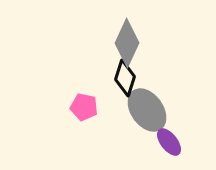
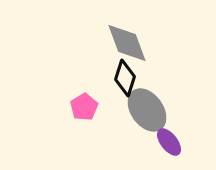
gray diamond: rotated 45 degrees counterclockwise
pink pentagon: rotated 28 degrees clockwise
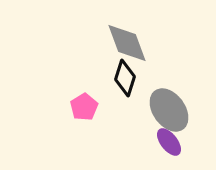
gray ellipse: moved 22 px right
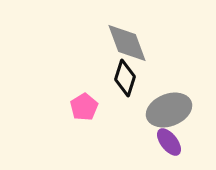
gray ellipse: rotated 75 degrees counterclockwise
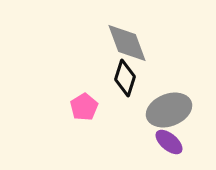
purple ellipse: rotated 12 degrees counterclockwise
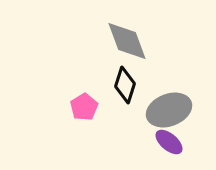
gray diamond: moved 2 px up
black diamond: moved 7 px down
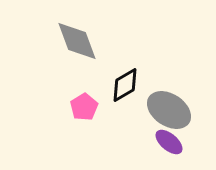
gray diamond: moved 50 px left
black diamond: rotated 42 degrees clockwise
gray ellipse: rotated 54 degrees clockwise
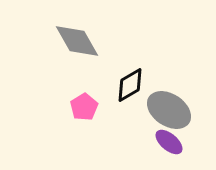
gray diamond: rotated 9 degrees counterclockwise
black diamond: moved 5 px right
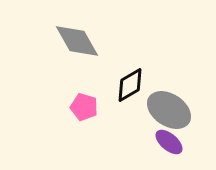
pink pentagon: rotated 24 degrees counterclockwise
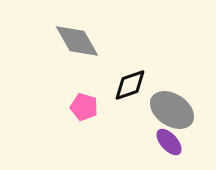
black diamond: rotated 12 degrees clockwise
gray ellipse: moved 3 px right
purple ellipse: rotated 8 degrees clockwise
